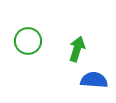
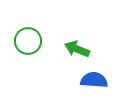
green arrow: rotated 85 degrees counterclockwise
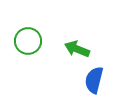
blue semicircle: rotated 80 degrees counterclockwise
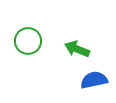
blue semicircle: rotated 64 degrees clockwise
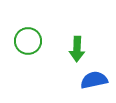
green arrow: rotated 110 degrees counterclockwise
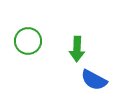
blue semicircle: rotated 140 degrees counterclockwise
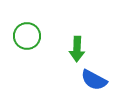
green circle: moved 1 px left, 5 px up
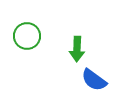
blue semicircle: rotated 8 degrees clockwise
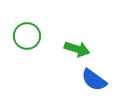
green arrow: rotated 75 degrees counterclockwise
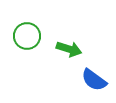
green arrow: moved 8 px left
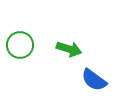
green circle: moved 7 px left, 9 px down
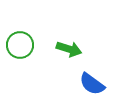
blue semicircle: moved 2 px left, 4 px down
